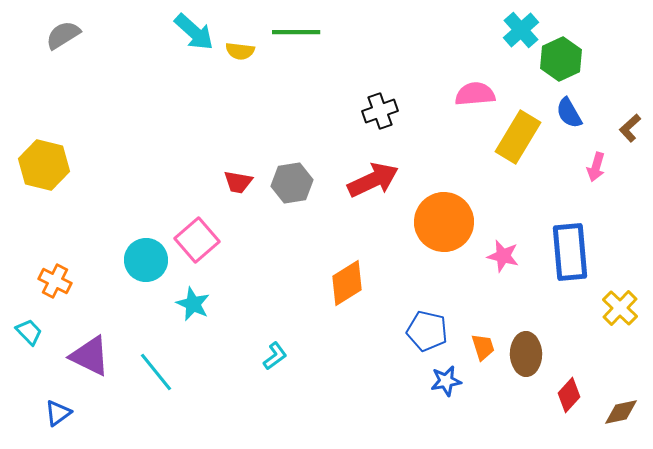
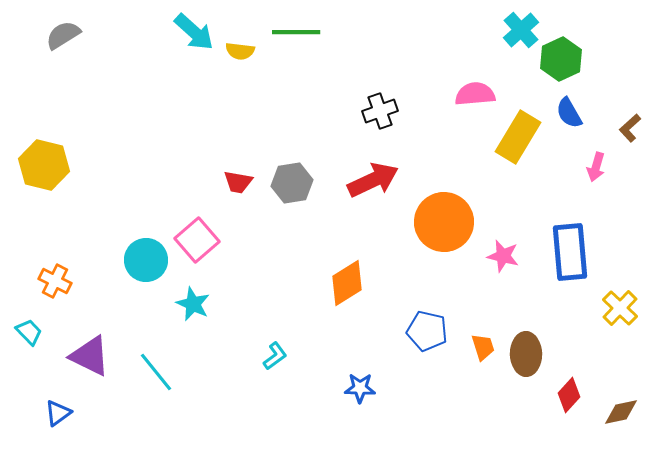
blue star: moved 86 px left, 7 px down; rotated 12 degrees clockwise
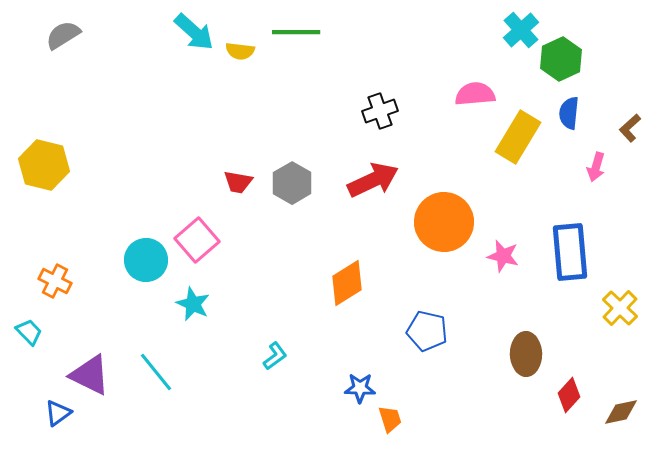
blue semicircle: rotated 36 degrees clockwise
gray hexagon: rotated 21 degrees counterclockwise
orange trapezoid: moved 93 px left, 72 px down
purple triangle: moved 19 px down
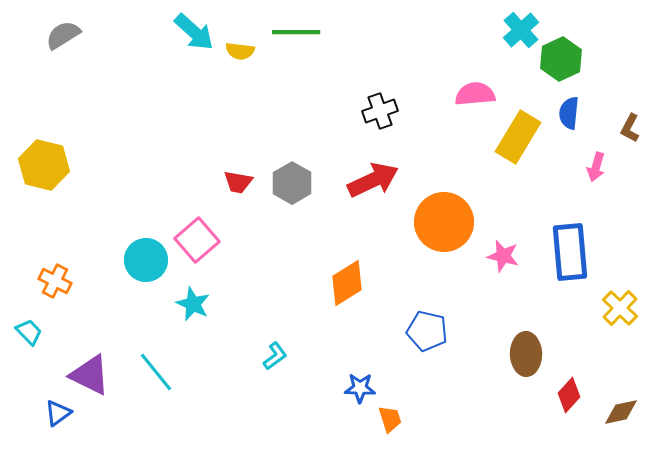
brown L-shape: rotated 20 degrees counterclockwise
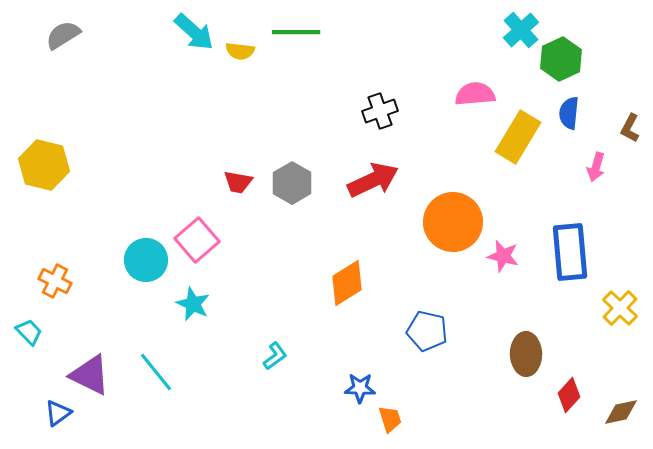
orange circle: moved 9 px right
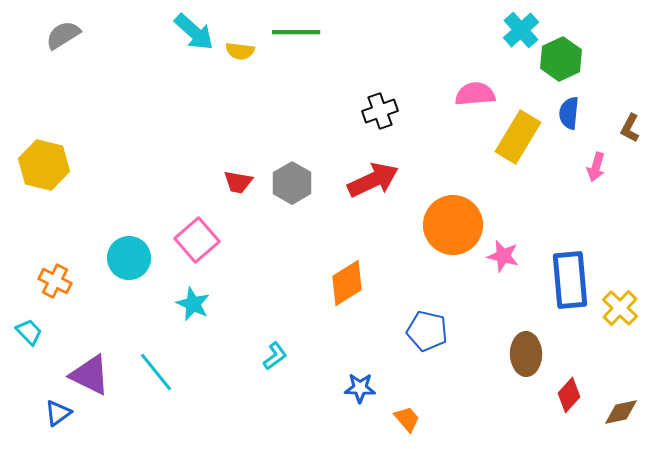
orange circle: moved 3 px down
blue rectangle: moved 28 px down
cyan circle: moved 17 px left, 2 px up
orange trapezoid: moved 17 px right; rotated 24 degrees counterclockwise
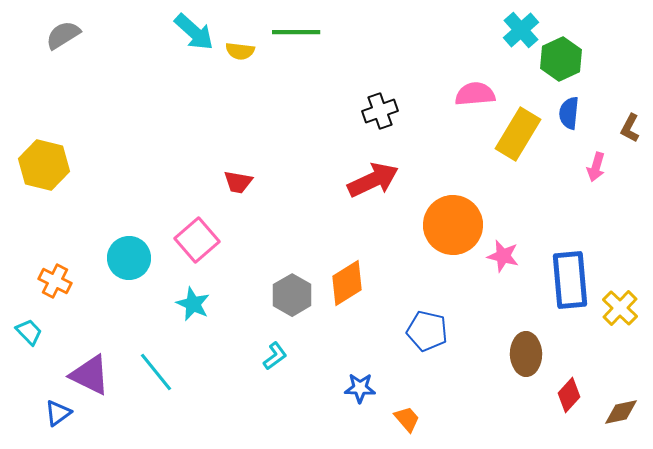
yellow rectangle: moved 3 px up
gray hexagon: moved 112 px down
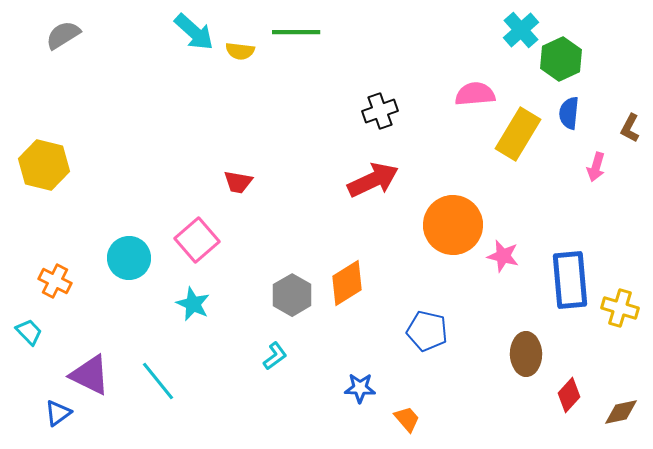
yellow cross: rotated 27 degrees counterclockwise
cyan line: moved 2 px right, 9 px down
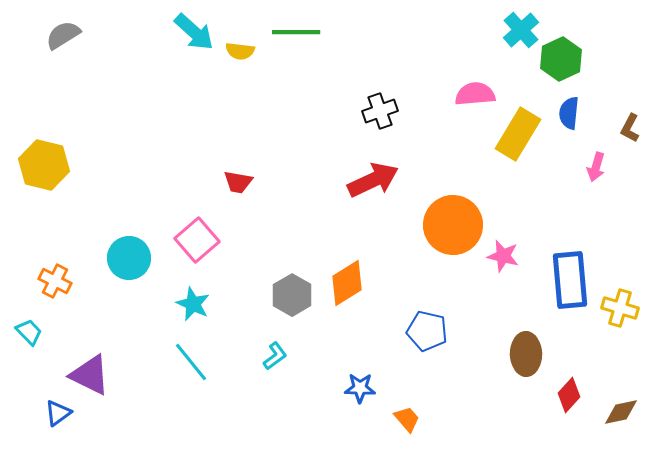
cyan line: moved 33 px right, 19 px up
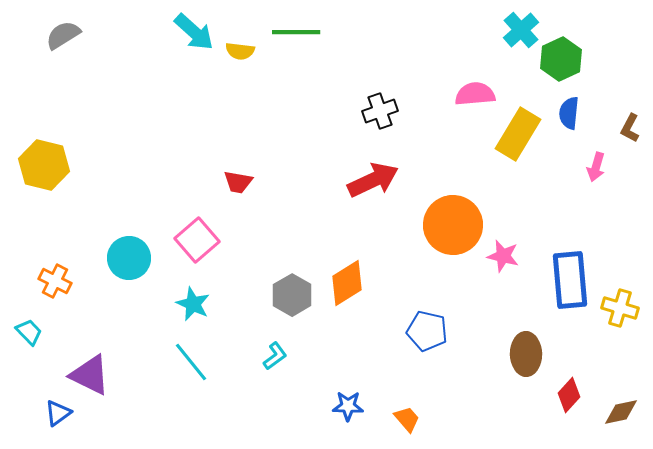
blue star: moved 12 px left, 18 px down
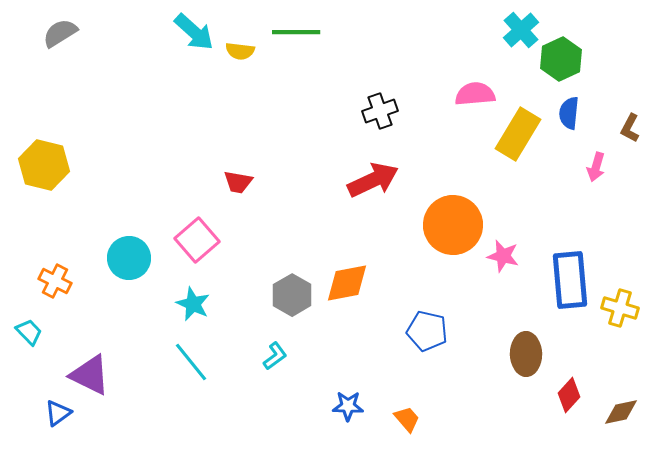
gray semicircle: moved 3 px left, 2 px up
orange diamond: rotated 21 degrees clockwise
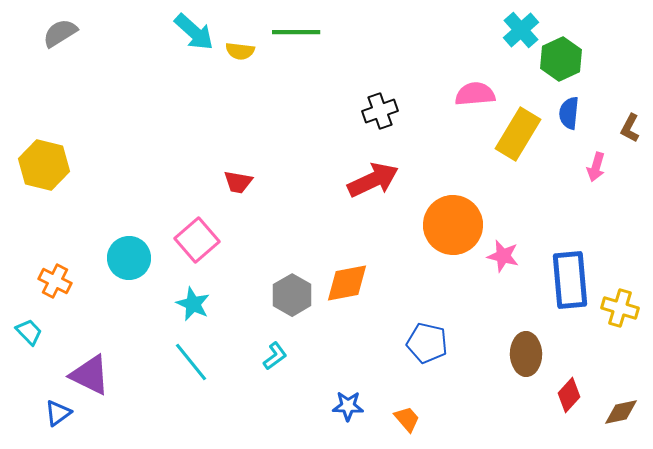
blue pentagon: moved 12 px down
